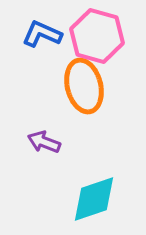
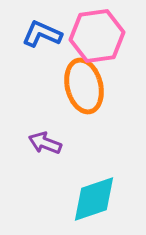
pink hexagon: rotated 24 degrees counterclockwise
purple arrow: moved 1 px right, 1 px down
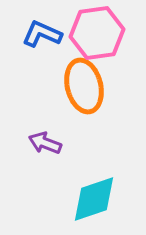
pink hexagon: moved 3 px up
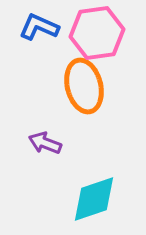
blue L-shape: moved 3 px left, 7 px up
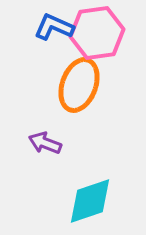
blue L-shape: moved 15 px right
orange ellipse: moved 5 px left, 1 px up; rotated 34 degrees clockwise
cyan diamond: moved 4 px left, 2 px down
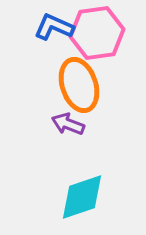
orange ellipse: rotated 38 degrees counterclockwise
purple arrow: moved 23 px right, 19 px up
cyan diamond: moved 8 px left, 4 px up
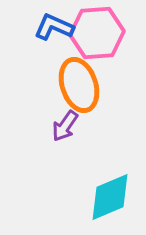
pink hexagon: rotated 4 degrees clockwise
purple arrow: moved 3 px left, 2 px down; rotated 76 degrees counterclockwise
cyan diamond: moved 28 px right; rotated 4 degrees counterclockwise
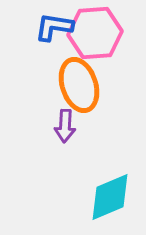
blue L-shape: rotated 15 degrees counterclockwise
pink hexagon: moved 2 px left
purple arrow: rotated 32 degrees counterclockwise
